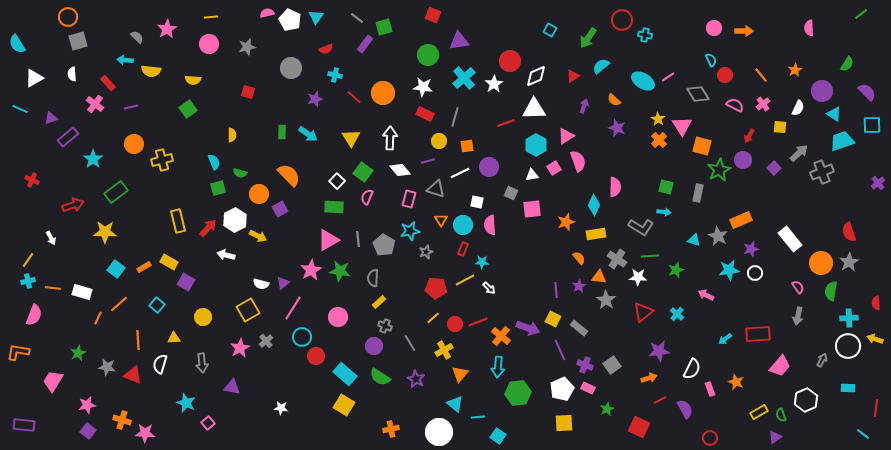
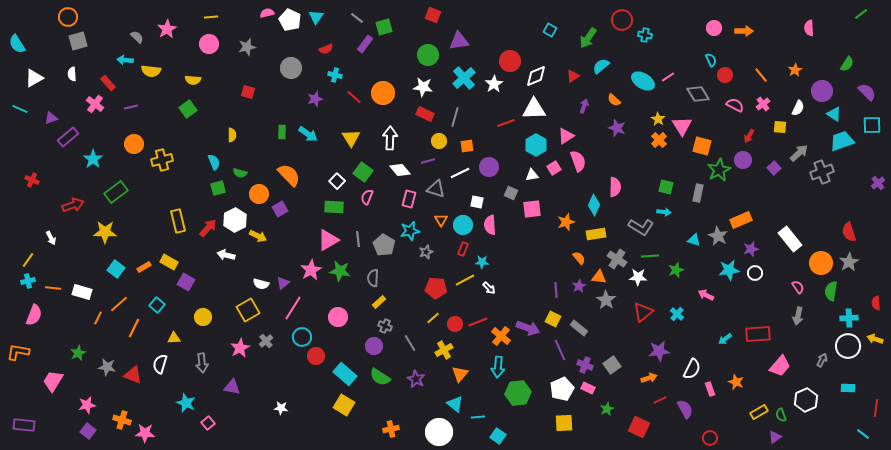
orange line at (138, 340): moved 4 px left, 12 px up; rotated 30 degrees clockwise
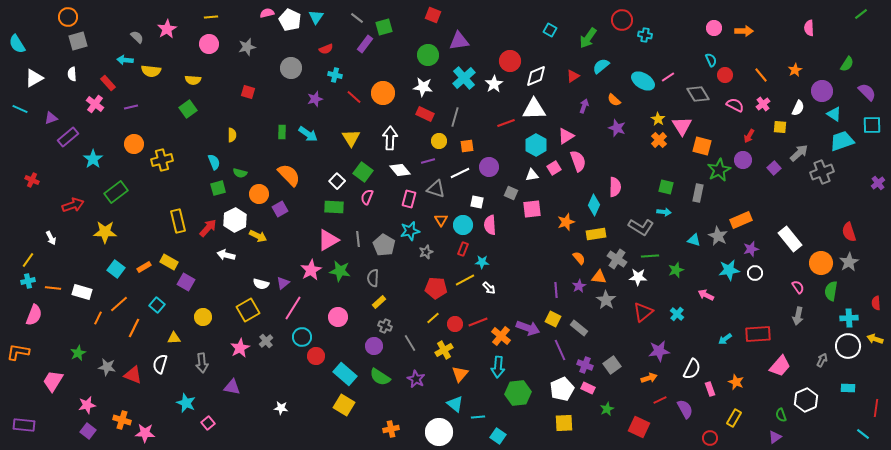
yellow rectangle at (759, 412): moved 25 px left, 6 px down; rotated 30 degrees counterclockwise
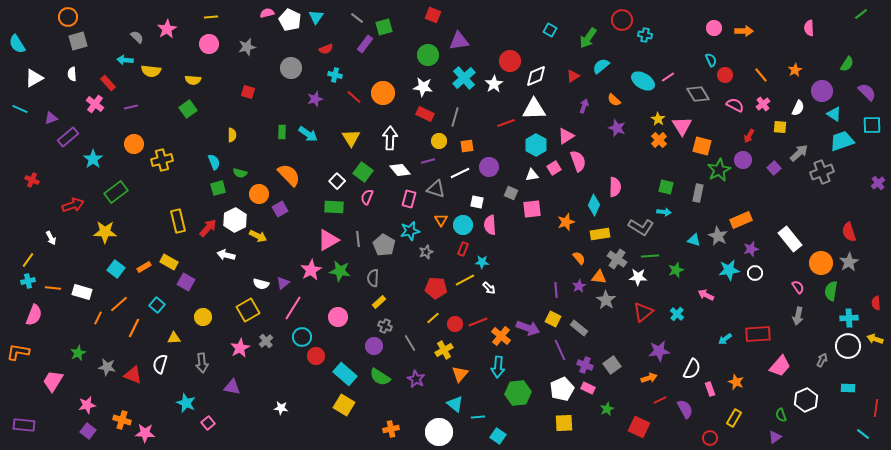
yellow rectangle at (596, 234): moved 4 px right
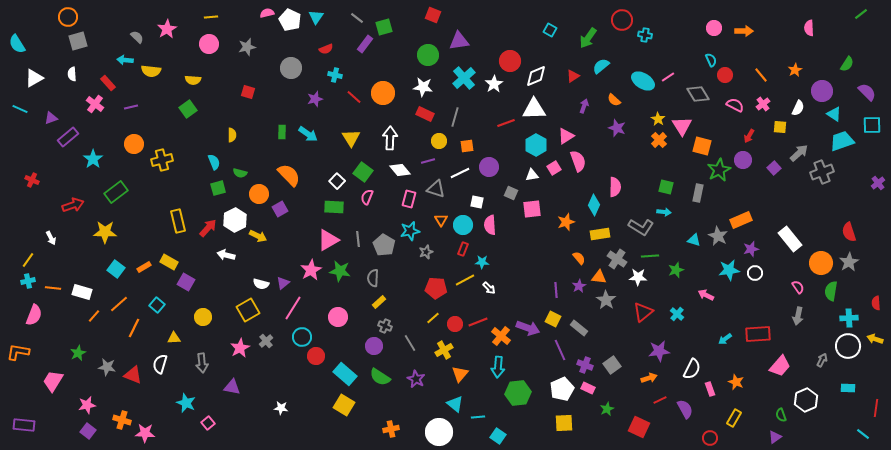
orange line at (98, 318): moved 4 px left, 2 px up; rotated 16 degrees clockwise
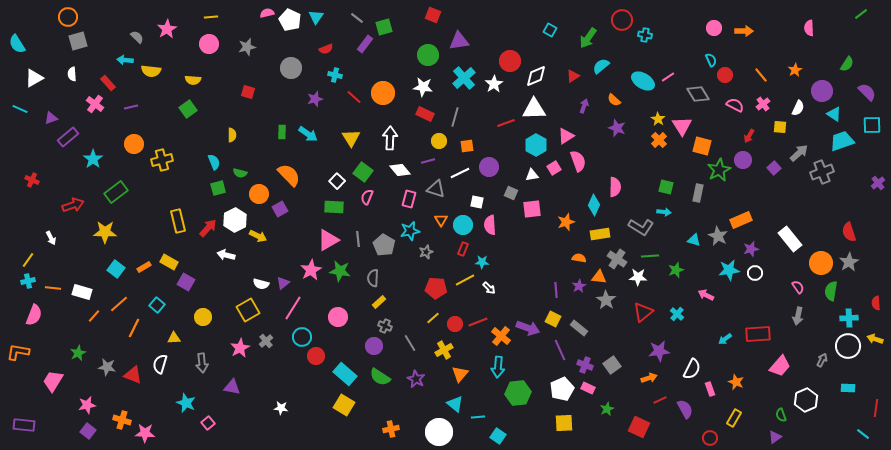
orange semicircle at (579, 258): rotated 40 degrees counterclockwise
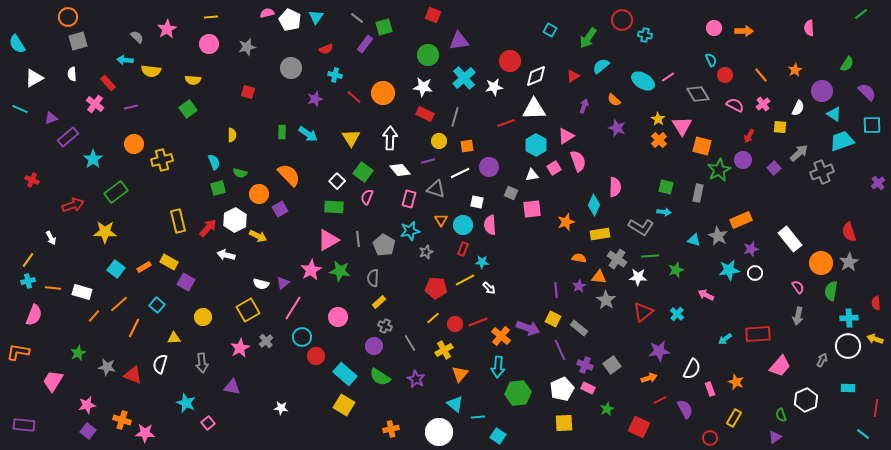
white star at (494, 84): moved 3 px down; rotated 24 degrees clockwise
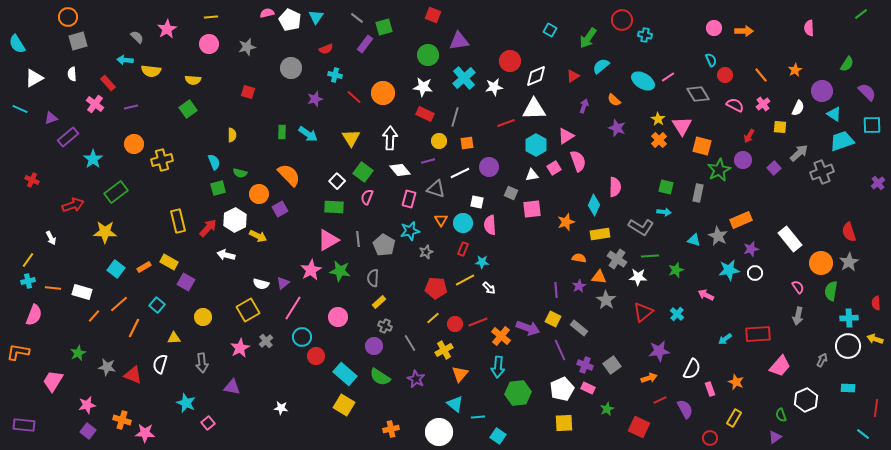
orange square at (467, 146): moved 3 px up
cyan circle at (463, 225): moved 2 px up
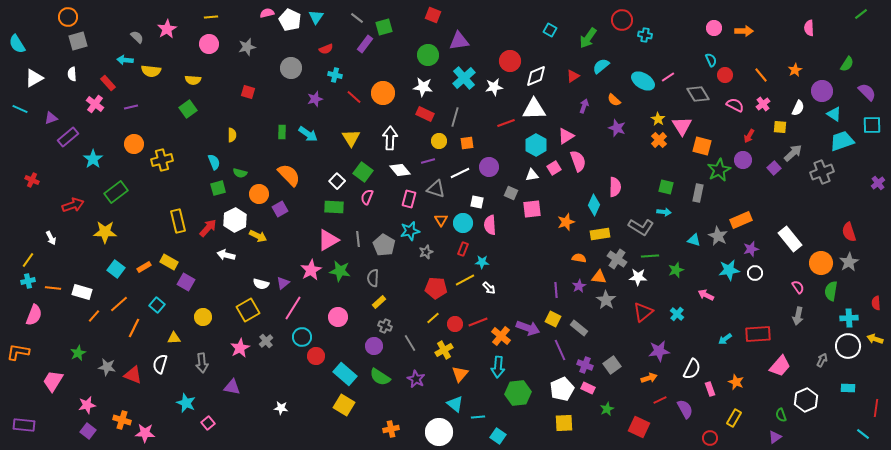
gray arrow at (799, 153): moved 6 px left
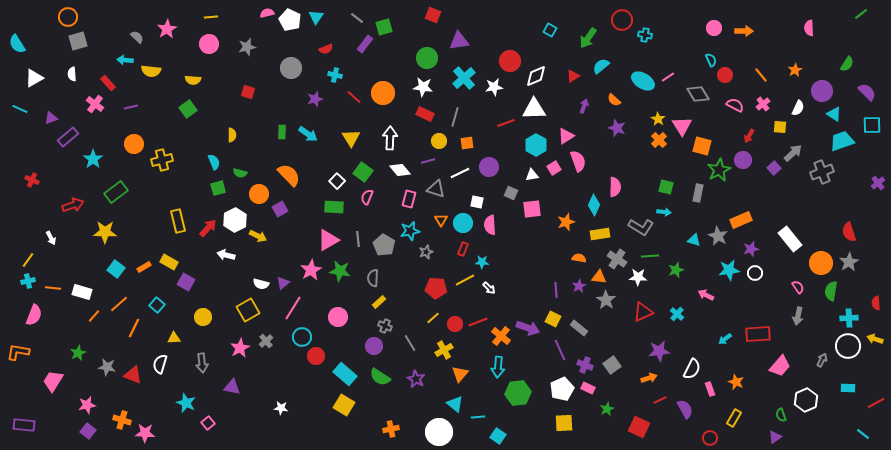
green circle at (428, 55): moved 1 px left, 3 px down
red triangle at (643, 312): rotated 15 degrees clockwise
red line at (876, 408): moved 5 px up; rotated 54 degrees clockwise
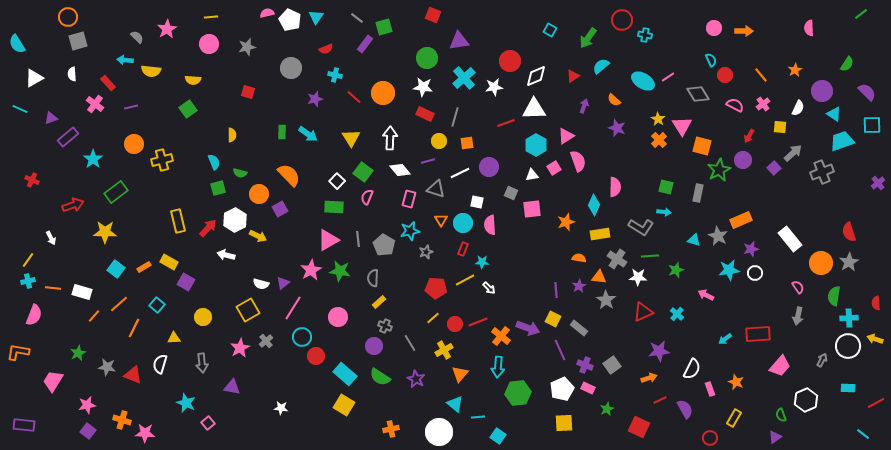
green semicircle at (831, 291): moved 3 px right, 5 px down
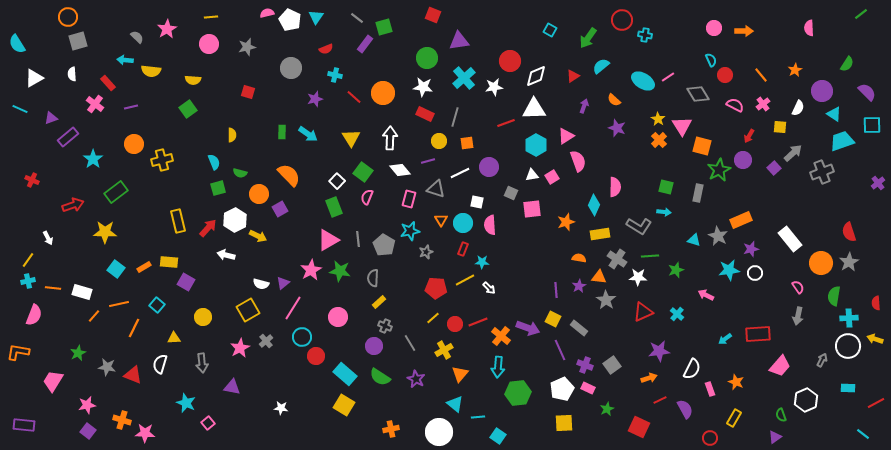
pink square at (554, 168): moved 2 px left, 9 px down
green rectangle at (334, 207): rotated 66 degrees clockwise
gray L-shape at (641, 227): moved 2 px left, 1 px up
white arrow at (51, 238): moved 3 px left
yellow rectangle at (169, 262): rotated 24 degrees counterclockwise
orange line at (119, 304): rotated 30 degrees clockwise
